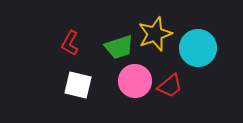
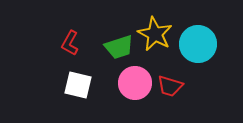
yellow star: rotated 24 degrees counterclockwise
cyan circle: moved 4 px up
pink circle: moved 2 px down
red trapezoid: rotated 56 degrees clockwise
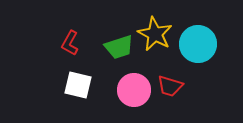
pink circle: moved 1 px left, 7 px down
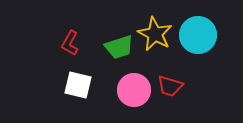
cyan circle: moved 9 px up
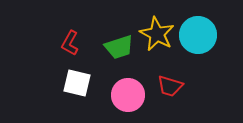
yellow star: moved 2 px right
white square: moved 1 px left, 2 px up
pink circle: moved 6 px left, 5 px down
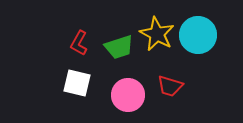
red L-shape: moved 9 px right
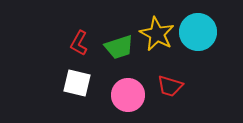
cyan circle: moved 3 px up
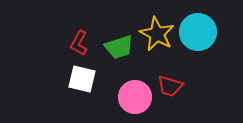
white square: moved 5 px right, 4 px up
pink circle: moved 7 px right, 2 px down
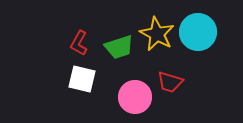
red trapezoid: moved 4 px up
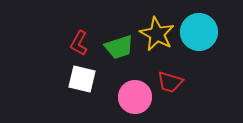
cyan circle: moved 1 px right
